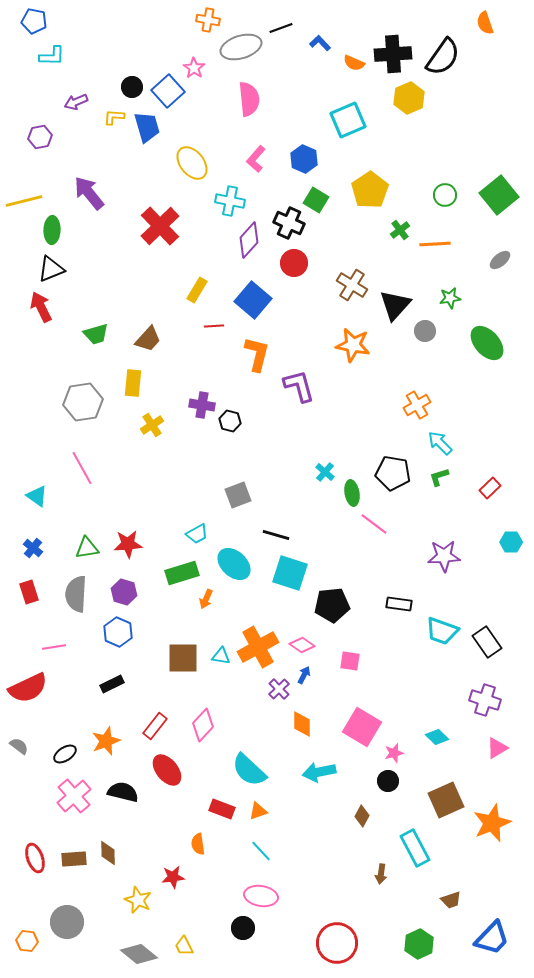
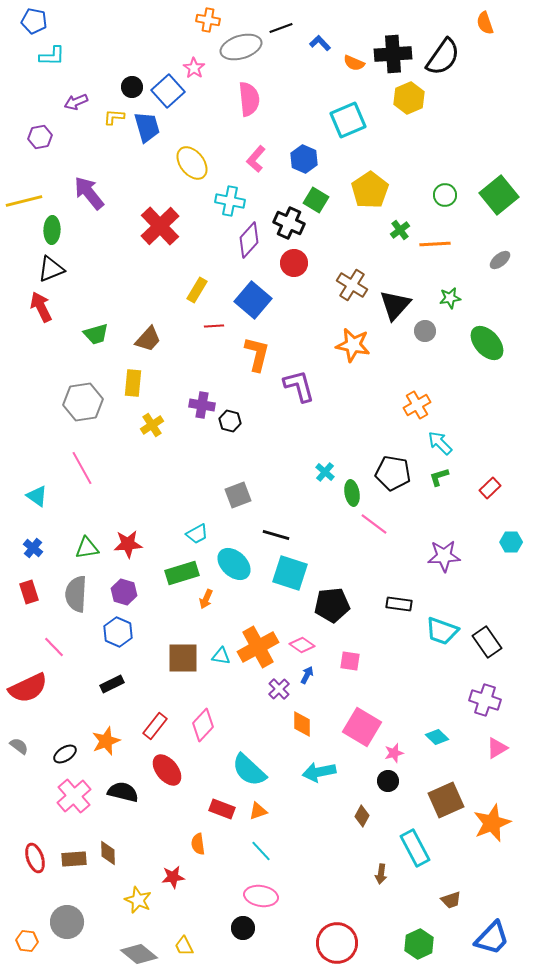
pink line at (54, 647): rotated 55 degrees clockwise
blue arrow at (304, 675): moved 3 px right
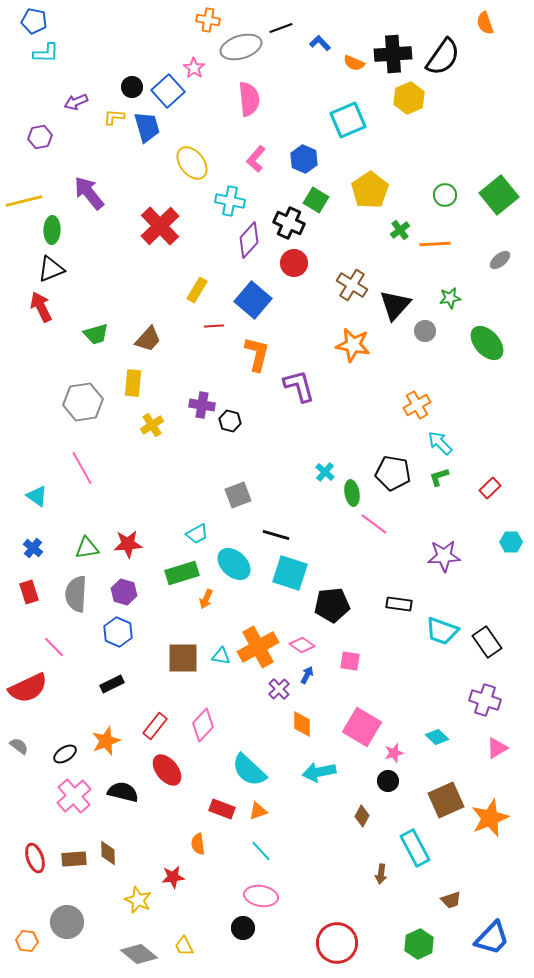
cyan L-shape at (52, 56): moved 6 px left, 3 px up
orange star at (492, 823): moved 2 px left, 5 px up
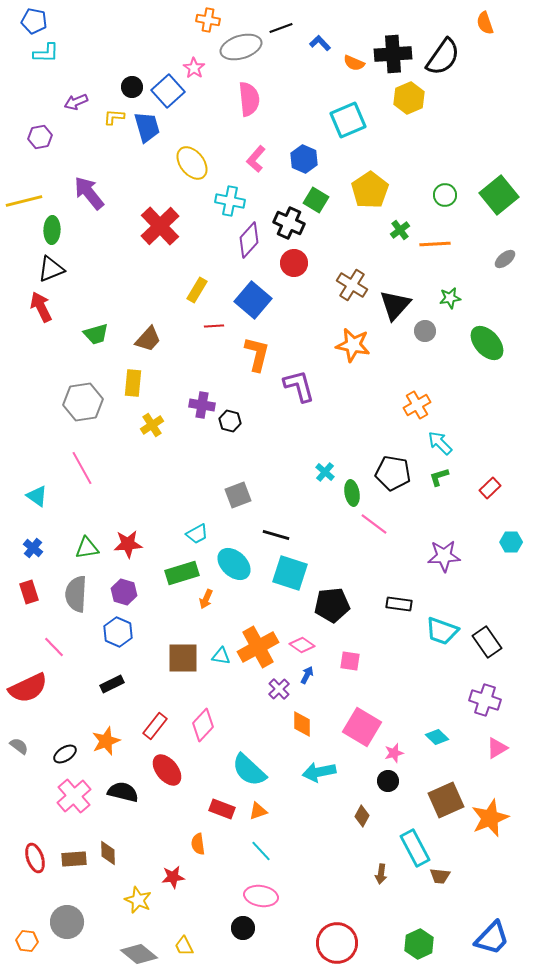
gray ellipse at (500, 260): moved 5 px right, 1 px up
brown trapezoid at (451, 900): moved 11 px left, 24 px up; rotated 25 degrees clockwise
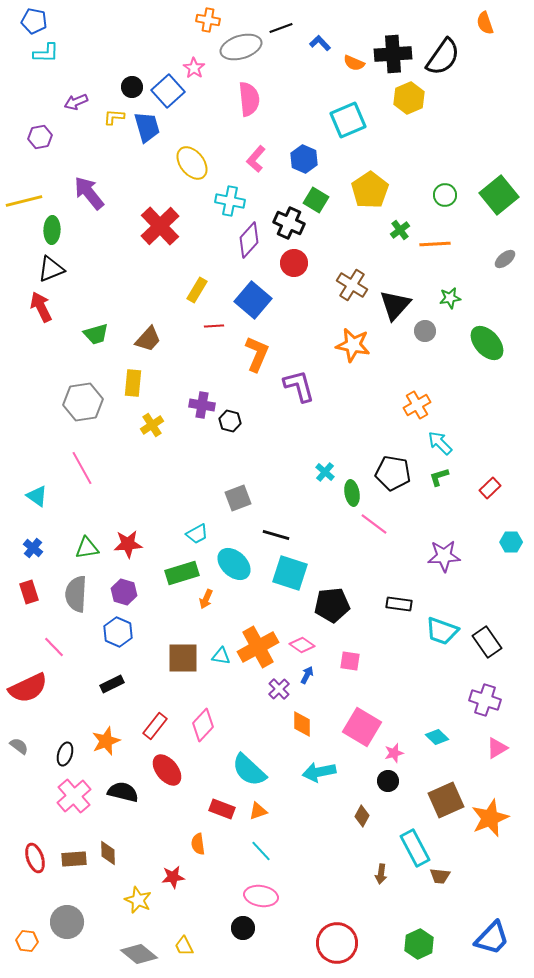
orange L-shape at (257, 354): rotated 9 degrees clockwise
gray square at (238, 495): moved 3 px down
black ellipse at (65, 754): rotated 40 degrees counterclockwise
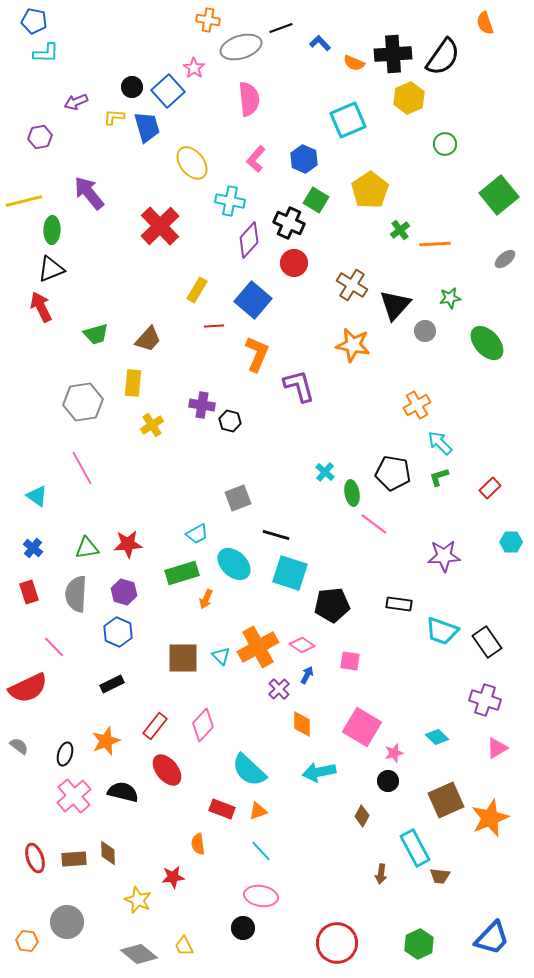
green circle at (445, 195): moved 51 px up
cyan triangle at (221, 656): rotated 36 degrees clockwise
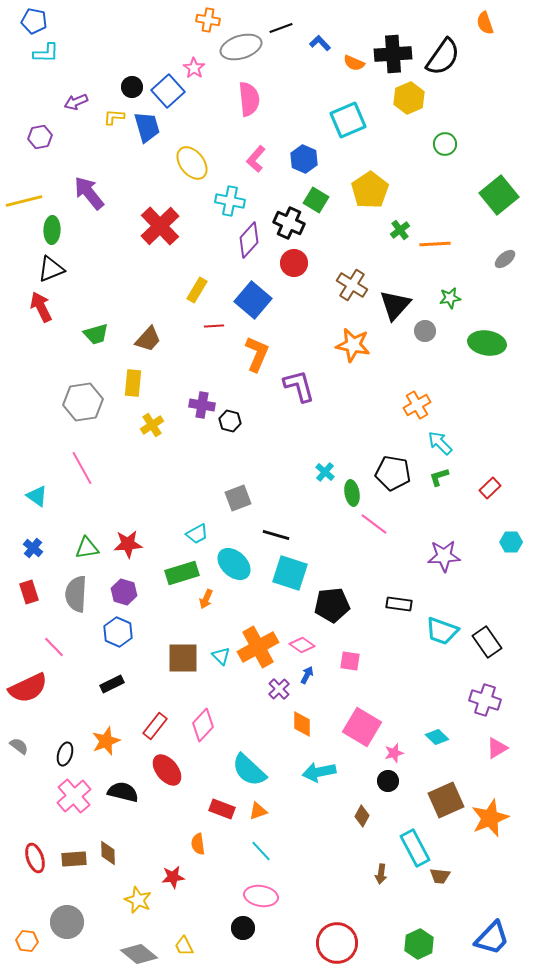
green ellipse at (487, 343): rotated 39 degrees counterclockwise
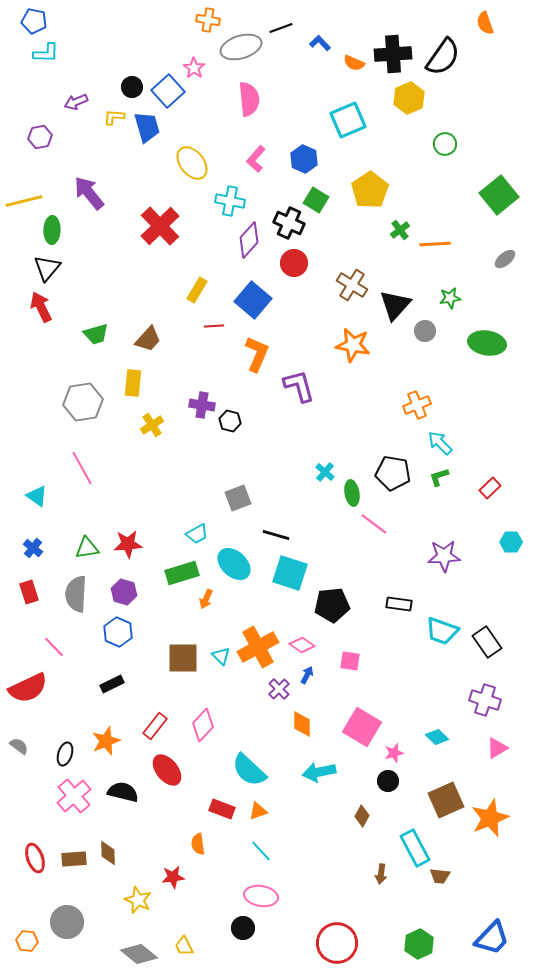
black triangle at (51, 269): moved 4 px left, 1 px up; rotated 28 degrees counterclockwise
orange cross at (417, 405): rotated 8 degrees clockwise
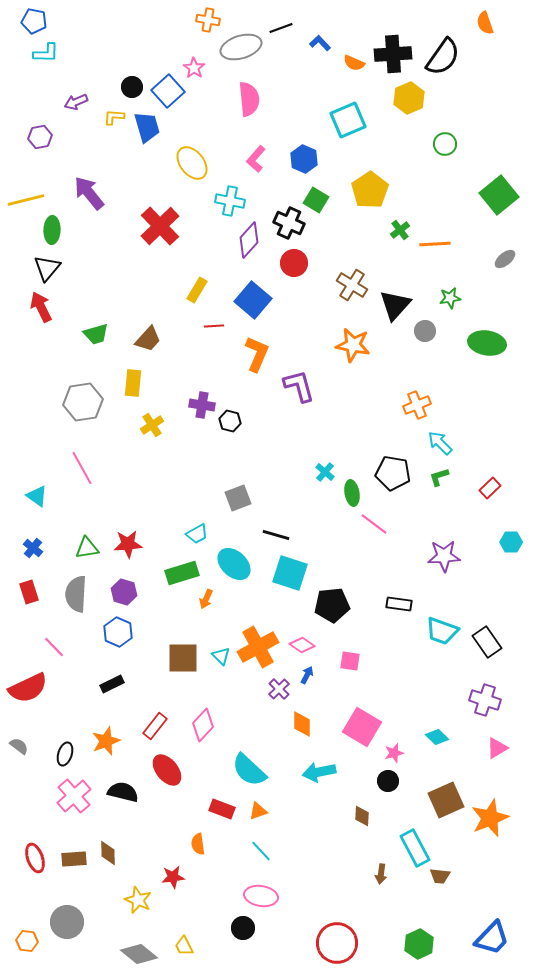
yellow line at (24, 201): moved 2 px right, 1 px up
brown diamond at (362, 816): rotated 25 degrees counterclockwise
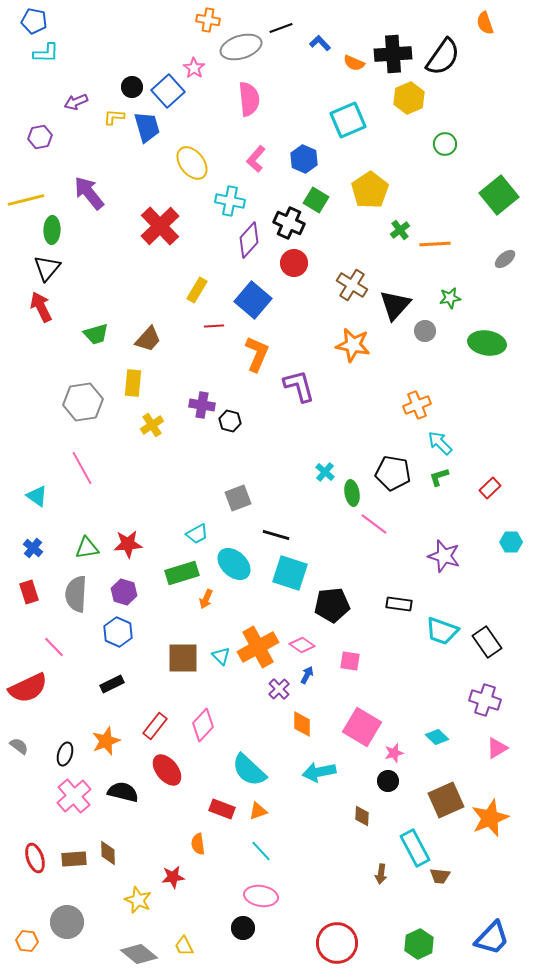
purple star at (444, 556): rotated 20 degrees clockwise
